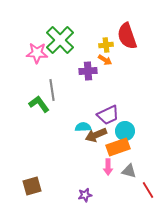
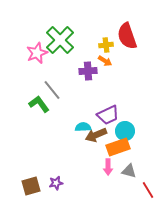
pink star: rotated 25 degrees counterclockwise
orange arrow: moved 1 px down
gray line: rotated 30 degrees counterclockwise
brown square: moved 1 px left
purple star: moved 29 px left, 12 px up
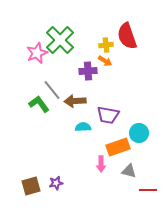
purple trapezoid: rotated 35 degrees clockwise
cyan circle: moved 14 px right, 2 px down
brown arrow: moved 21 px left, 34 px up; rotated 20 degrees clockwise
pink arrow: moved 7 px left, 3 px up
red line: rotated 60 degrees counterclockwise
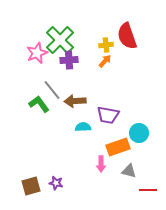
orange arrow: rotated 80 degrees counterclockwise
purple cross: moved 19 px left, 11 px up
purple star: rotated 24 degrees clockwise
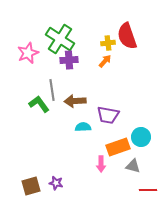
green cross: moved 1 px up; rotated 12 degrees counterclockwise
yellow cross: moved 2 px right, 2 px up
pink star: moved 9 px left
gray line: rotated 30 degrees clockwise
cyan circle: moved 2 px right, 4 px down
gray triangle: moved 4 px right, 5 px up
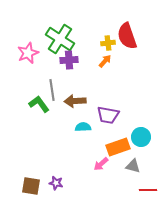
pink arrow: rotated 49 degrees clockwise
brown square: rotated 24 degrees clockwise
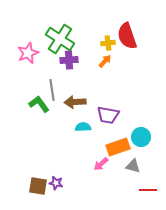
brown arrow: moved 1 px down
brown square: moved 7 px right
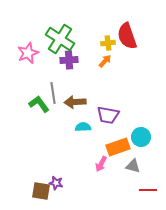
gray line: moved 1 px right, 3 px down
pink arrow: rotated 21 degrees counterclockwise
brown square: moved 3 px right, 5 px down
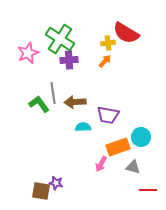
red semicircle: moved 1 px left, 3 px up; rotated 40 degrees counterclockwise
gray triangle: moved 1 px down
